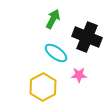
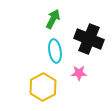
black cross: moved 2 px right, 2 px down
cyan ellipse: moved 1 px left, 2 px up; rotated 45 degrees clockwise
pink star: moved 2 px up
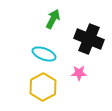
cyan ellipse: moved 11 px left, 3 px down; rotated 60 degrees counterclockwise
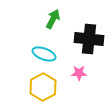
black cross: rotated 16 degrees counterclockwise
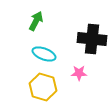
green arrow: moved 17 px left, 2 px down
black cross: moved 3 px right
yellow hexagon: rotated 16 degrees counterclockwise
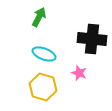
green arrow: moved 3 px right, 4 px up
pink star: rotated 21 degrees clockwise
